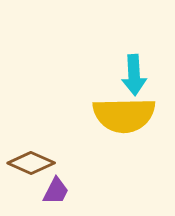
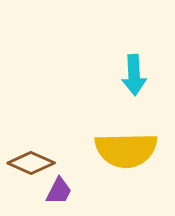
yellow semicircle: moved 2 px right, 35 px down
purple trapezoid: moved 3 px right
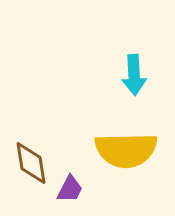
brown diamond: rotated 57 degrees clockwise
purple trapezoid: moved 11 px right, 2 px up
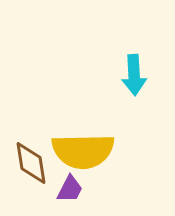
yellow semicircle: moved 43 px left, 1 px down
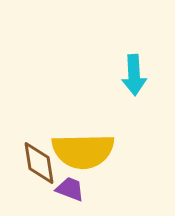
brown diamond: moved 8 px right
purple trapezoid: rotated 96 degrees counterclockwise
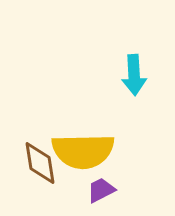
brown diamond: moved 1 px right
purple trapezoid: moved 31 px right, 1 px down; rotated 48 degrees counterclockwise
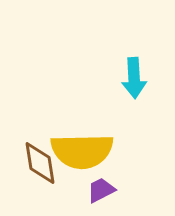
cyan arrow: moved 3 px down
yellow semicircle: moved 1 px left
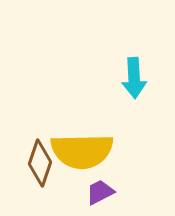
brown diamond: rotated 27 degrees clockwise
purple trapezoid: moved 1 px left, 2 px down
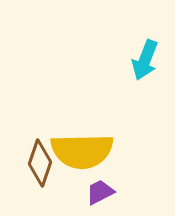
cyan arrow: moved 11 px right, 18 px up; rotated 24 degrees clockwise
